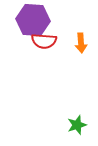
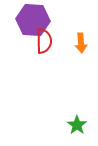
red semicircle: rotated 95 degrees counterclockwise
green star: rotated 18 degrees counterclockwise
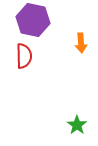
purple hexagon: rotated 8 degrees clockwise
red semicircle: moved 20 px left, 15 px down
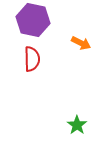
orange arrow: rotated 60 degrees counterclockwise
red semicircle: moved 8 px right, 3 px down
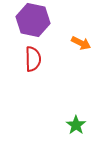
red semicircle: moved 1 px right
green star: moved 1 px left
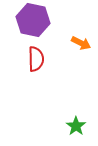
red semicircle: moved 3 px right
green star: moved 1 px down
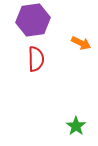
purple hexagon: rotated 20 degrees counterclockwise
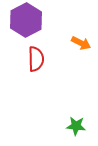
purple hexagon: moved 7 px left; rotated 20 degrees counterclockwise
green star: rotated 30 degrees counterclockwise
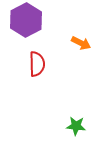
red semicircle: moved 1 px right, 5 px down
